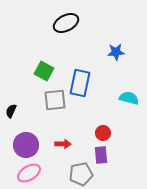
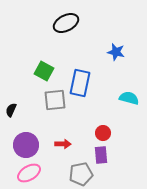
blue star: rotated 18 degrees clockwise
black semicircle: moved 1 px up
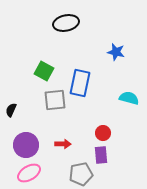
black ellipse: rotated 15 degrees clockwise
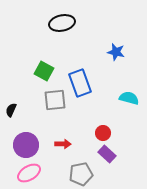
black ellipse: moved 4 px left
blue rectangle: rotated 32 degrees counterclockwise
purple rectangle: moved 6 px right, 1 px up; rotated 42 degrees counterclockwise
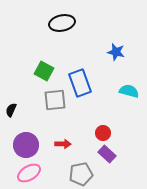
cyan semicircle: moved 7 px up
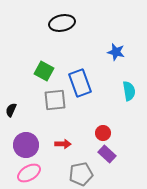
cyan semicircle: rotated 66 degrees clockwise
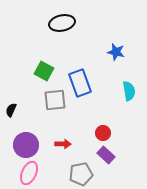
purple rectangle: moved 1 px left, 1 px down
pink ellipse: rotated 35 degrees counterclockwise
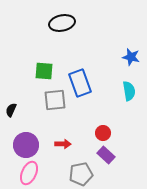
blue star: moved 15 px right, 5 px down
green square: rotated 24 degrees counterclockwise
